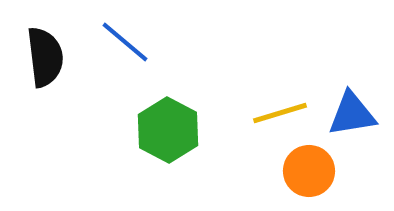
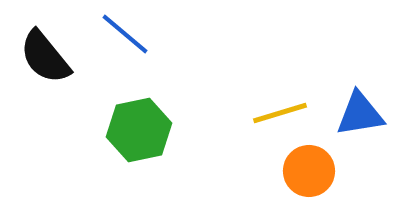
blue line: moved 8 px up
black semicircle: rotated 148 degrees clockwise
blue triangle: moved 8 px right
green hexagon: moved 29 px left; rotated 20 degrees clockwise
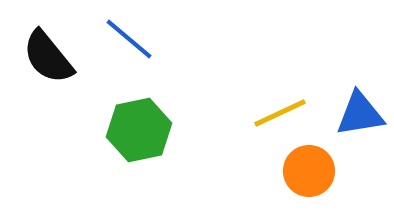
blue line: moved 4 px right, 5 px down
black semicircle: moved 3 px right
yellow line: rotated 8 degrees counterclockwise
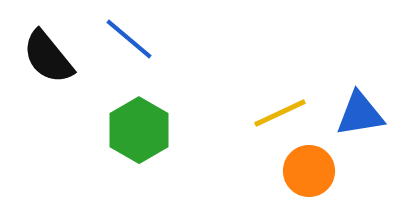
green hexagon: rotated 18 degrees counterclockwise
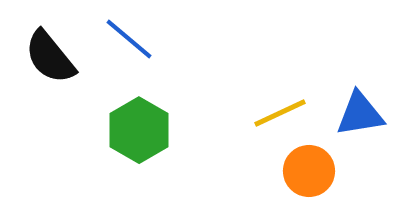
black semicircle: moved 2 px right
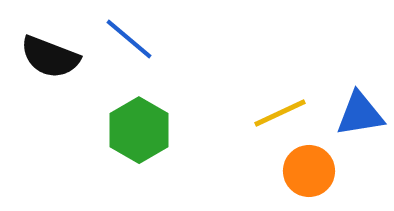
black semicircle: rotated 30 degrees counterclockwise
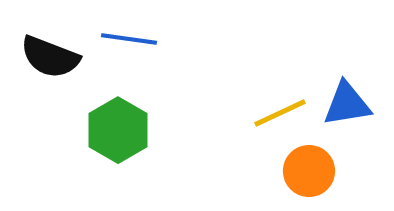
blue line: rotated 32 degrees counterclockwise
blue triangle: moved 13 px left, 10 px up
green hexagon: moved 21 px left
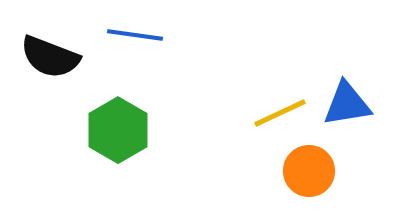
blue line: moved 6 px right, 4 px up
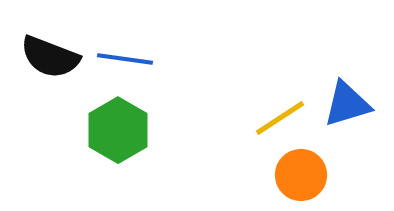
blue line: moved 10 px left, 24 px down
blue triangle: rotated 8 degrees counterclockwise
yellow line: moved 5 px down; rotated 8 degrees counterclockwise
orange circle: moved 8 px left, 4 px down
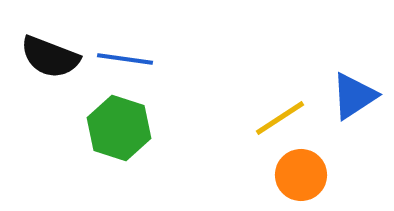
blue triangle: moved 7 px right, 8 px up; rotated 16 degrees counterclockwise
green hexagon: moved 1 px right, 2 px up; rotated 12 degrees counterclockwise
